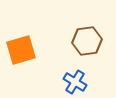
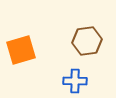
blue cross: moved 1 px up; rotated 30 degrees counterclockwise
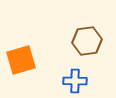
orange square: moved 10 px down
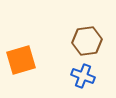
blue cross: moved 8 px right, 5 px up; rotated 20 degrees clockwise
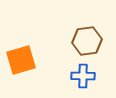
blue cross: rotated 20 degrees counterclockwise
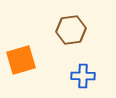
brown hexagon: moved 16 px left, 11 px up
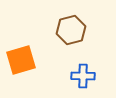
brown hexagon: rotated 8 degrees counterclockwise
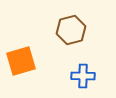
orange square: moved 1 px down
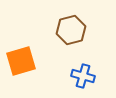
blue cross: rotated 15 degrees clockwise
